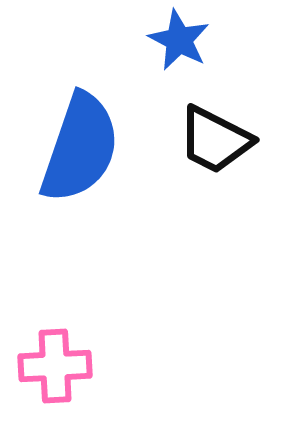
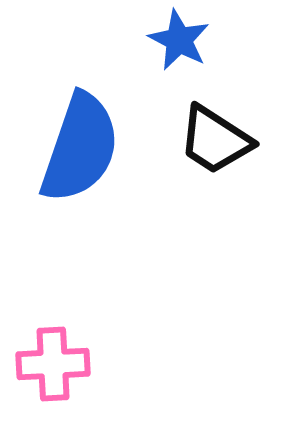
black trapezoid: rotated 6 degrees clockwise
pink cross: moved 2 px left, 2 px up
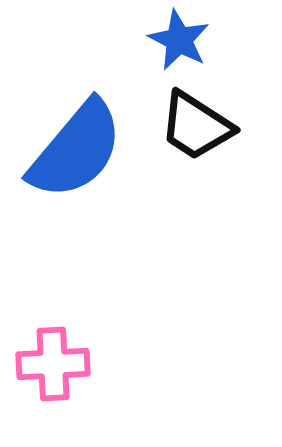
black trapezoid: moved 19 px left, 14 px up
blue semicircle: moved 4 px left, 2 px down; rotated 21 degrees clockwise
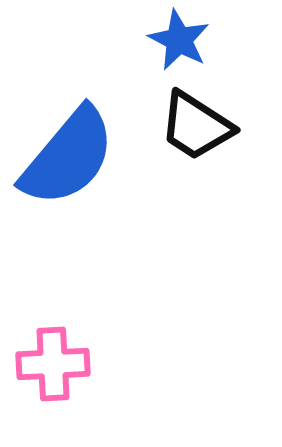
blue semicircle: moved 8 px left, 7 px down
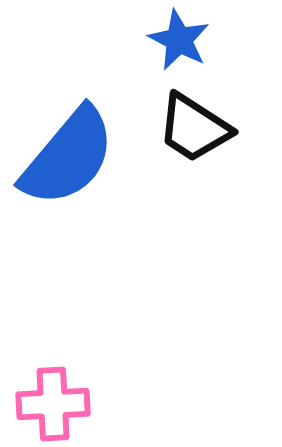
black trapezoid: moved 2 px left, 2 px down
pink cross: moved 40 px down
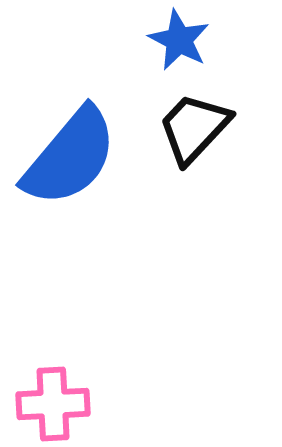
black trapezoid: rotated 100 degrees clockwise
blue semicircle: moved 2 px right
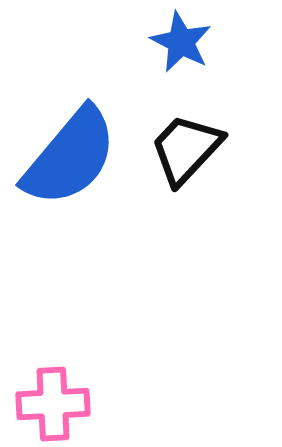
blue star: moved 2 px right, 2 px down
black trapezoid: moved 8 px left, 21 px down
